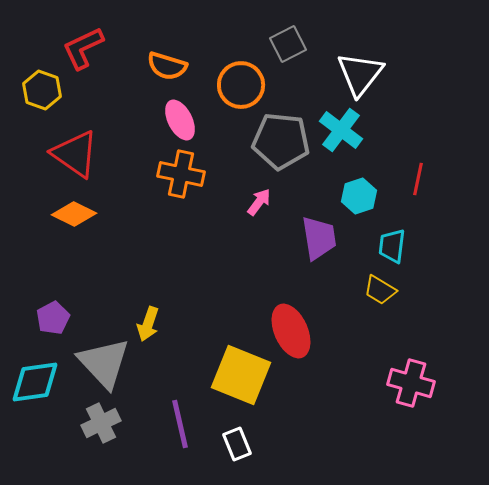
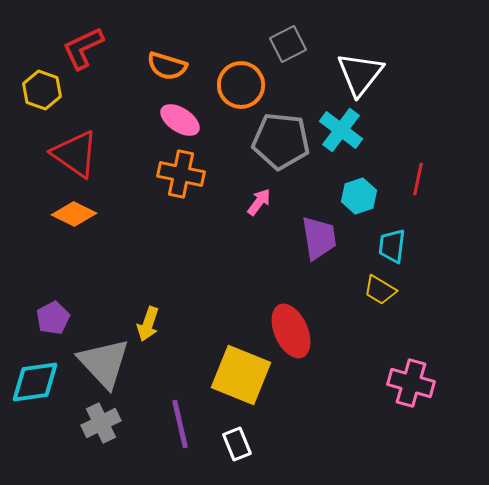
pink ellipse: rotated 30 degrees counterclockwise
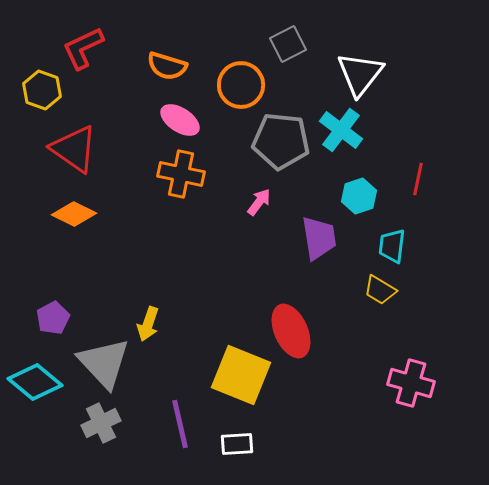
red triangle: moved 1 px left, 5 px up
cyan diamond: rotated 48 degrees clockwise
white rectangle: rotated 72 degrees counterclockwise
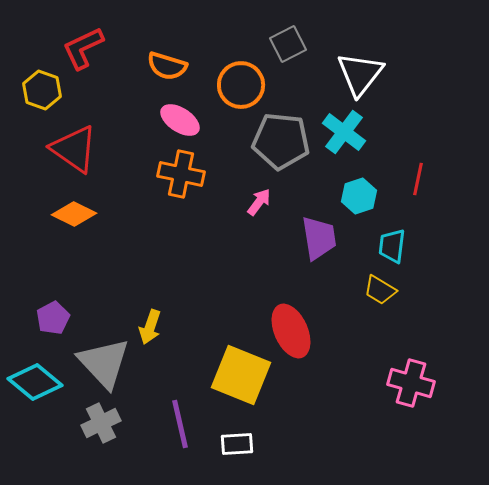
cyan cross: moved 3 px right, 2 px down
yellow arrow: moved 2 px right, 3 px down
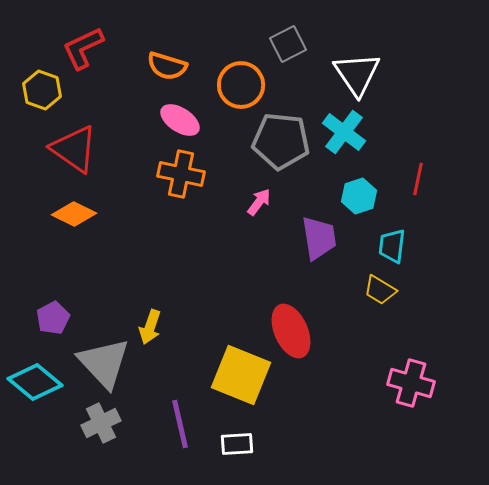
white triangle: moved 3 px left; rotated 12 degrees counterclockwise
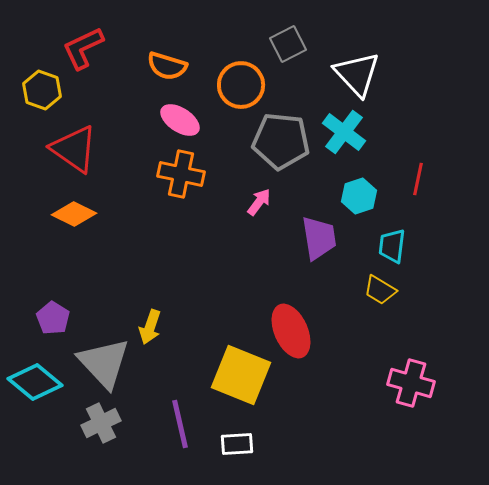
white triangle: rotated 9 degrees counterclockwise
purple pentagon: rotated 12 degrees counterclockwise
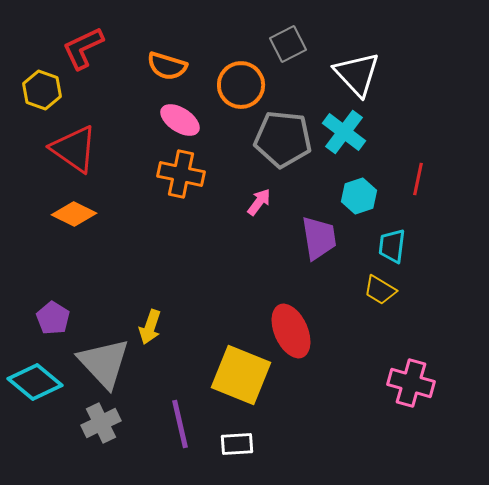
gray pentagon: moved 2 px right, 2 px up
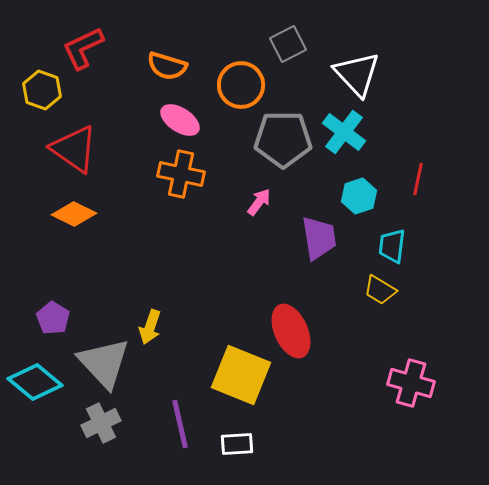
gray pentagon: rotated 6 degrees counterclockwise
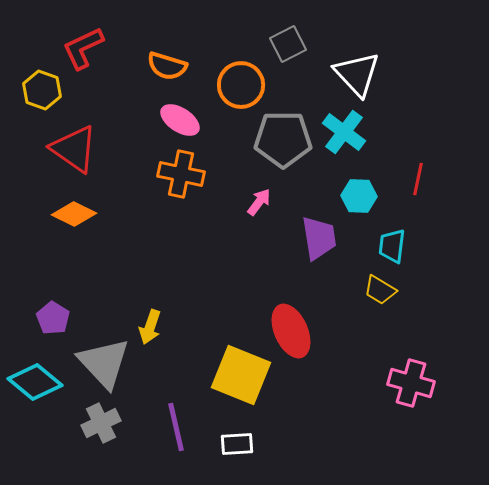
cyan hexagon: rotated 20 degrees clockwise
purple line: moved 4 px left, 3 px down
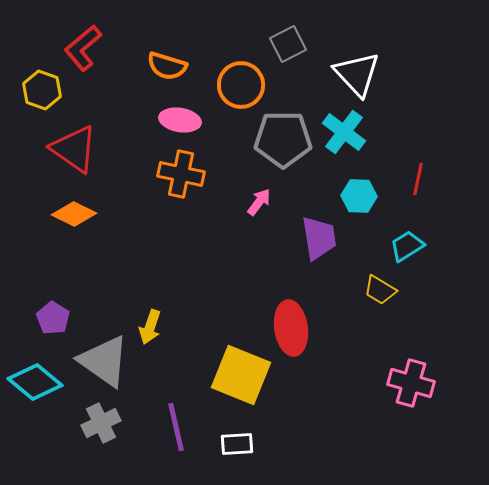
red L-shape: rotated 15 degrees counterclockwise
pink ellipse: rotated 24 degrees counterclockwise
cyan trapezoid: moved 15 px right; rotated 51 degrees clockwise
red ellipse: moved 3 px up; rotated 16 degrees clockwise
gray triangle: moved 2 px up; rotated 12 degrees counterclockwise
